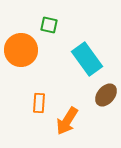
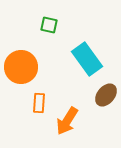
orange circle: moved 17 px down
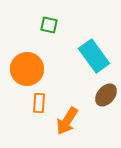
cyan rectangle: moved 7 px right, 3 px up
orange circle: moved 6 px right, 2 px down
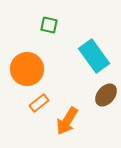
orange rectangle: rotated 48 degrees clockwise
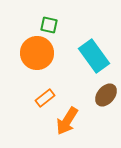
orange circle: moved 10 px right, 16 px up
orange rectangle: moved 6 px right, 5 px up
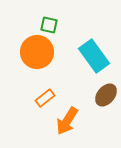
orange circle: moved 1 px up
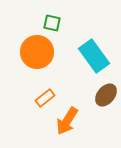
green square: moved 3 px right, 2 px up
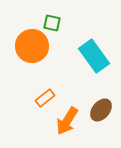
orange circle: moved 5 px left, 6 px up
brown ellipse: moved 5 px left, 15 px down
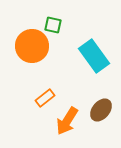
green square: moved 1 px right, 2 px down
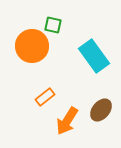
orange rectangle: moved 1 px up
